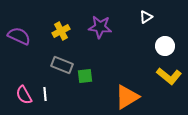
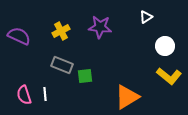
pink semicircle: rotated 12 degrees clockwise
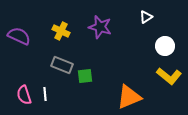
purple star: rotated 10 degrees clockwise
yellow cross: rotated 36 degrees counterclockwise
orange triangle: moved 2 px right; rotated 8 degrees clockwise
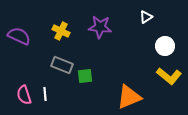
purple star: rotated 10 degrees counterclockwise
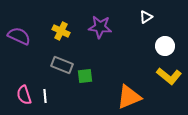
white line: moved 2 px down
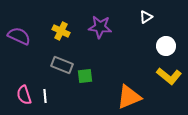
white circle: moved 1 px right
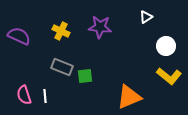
gray rectangle: moved 2 px down
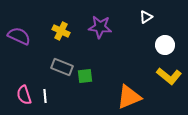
white circle: moved 1 px left, 1 px up
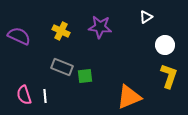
yellow L-shape: rotated 110 degrees counterclockwise
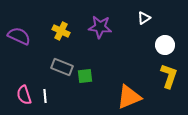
white triangle: moved 2 px left, 1 px down
